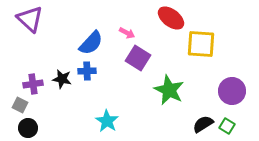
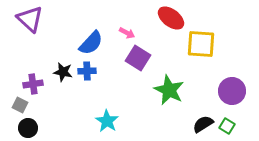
black star: moved 1 px right, 7 px up
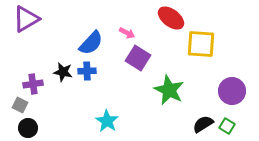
purple triangle: moved 4 px left; rotated 48 degrees clockwise
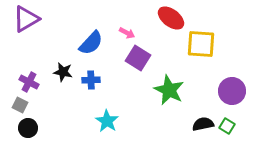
blue cross: moved 4 px right, 9 px down
purple cross: moved 4 px left, 2 px up; rotated 36 degrees clockwise
black semicircle: rotated 20 degrees clockwise
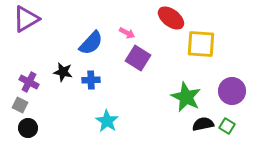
green star: moved 17 px right, 7 px down
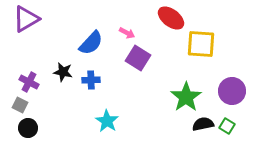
green star: rotated 12 degrees clockwise
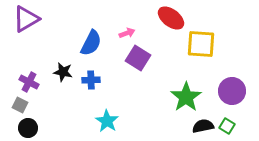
pink arrow: rotated 49 degrees counterclockwise
blue semicircle: rotated 16 degrees counterclockwise
black semicircle: moved 2 px down
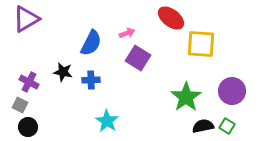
black circle: moved 1 px up
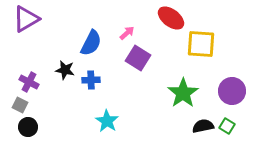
pink arrow: rotated 21 degrees counterclockwise
black star: moved 2 px right, 2 px up
green star: moved 3 px left, 4 px up
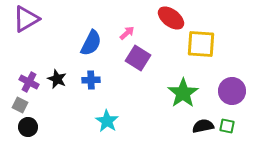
black star: moved 8 px left, 9 px down; rotated 12 degrees clockwise
green square: rotated 21 degrees counterclockwise
